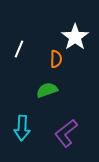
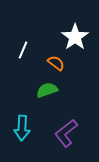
white line: moved 4 px right, 1 px down
orange semicircle: moved 4 px down; rotated 54 degrees counterclockwise
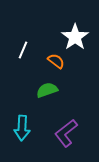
orange semicircle: moved 2 px up
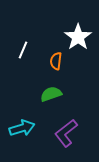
white star: moved 3 px right
orange semicircle: rotated 120 degrees counterclockwise
green semicircle: moved 4 px right, 4 px down
cyan arrow: rotated 110 degrees counterclockwise
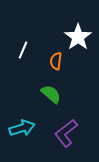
green semicircle: rotated 60 degrees clockwise
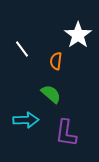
white star: moved 2 px up
white line: moved 1 px left, 1 px up; rotated 60 degrees counterclockwise
cyan arrow: moved 4 px right, 8 px up; rotated 15 degrees clockwise
purple L-shape: rotated 44 degrees counterclockwise
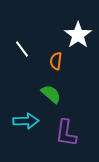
cyan arrow: moved 1 px down
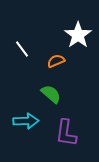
orange semicircle: rotated 60 degrees clockwise
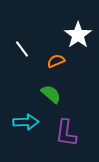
cyan arrow: moved 1 px down
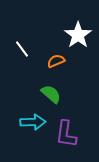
cyan arrow: moved 7 px right
purple L-shape: moved 1 px down
